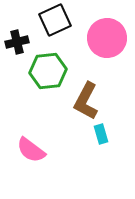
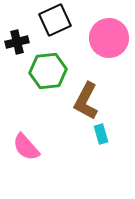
pink circle: moved 2 px right
pink semicircle: moved 5 px left, 3 px up; rotated 12 degrees clockwise
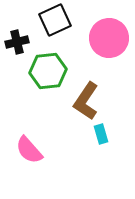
brown L-shape: rotated 6 degrees clockwise
pink semicircle: moved 3 px right, 3 px down
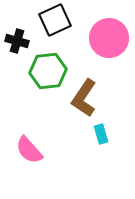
black cross: moved 1 px up; rotated 30 degrees clockwise
brown L-shape: moved 2 px left, 3 px up
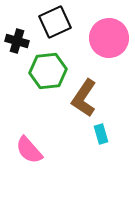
black square: moved 2 px down
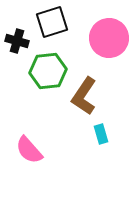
black square: moved 3 px left; rotated 8 degrees clockwise
brown L-shape: moved 2 px up
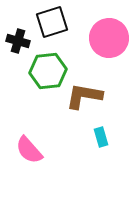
black cross: moved 1 px right
brown L-shape: rotated 66 degrees clockwise
cyan rectangle: moved 3 px down
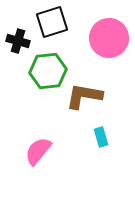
pink semicircle: moved 9 px right, 1 px down; rotated 80 degrees clockwise
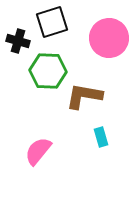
green hexagon: rotated 9 degrees clockwise
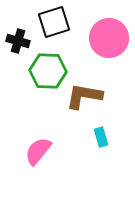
black square: moved 2 px right
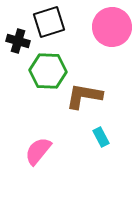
black square: moved 5 px left
pink circle: moved 3 px right, 11 px up
cyan rectangle: rotated 12 degrees counterclockwise
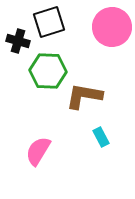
pink semicircle: rotated 8 degrees counterclockwise
